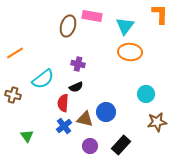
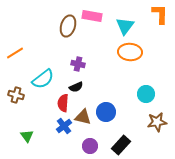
brown cross: moved 3 px right
brown triangle: moved 2 px left, 2 px up
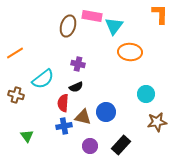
cyan triangle: moved 11 px left
blue cross: rotated 28 degrees clockwise
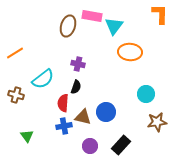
black semicircle: rotated 48 degrees counterclockwise
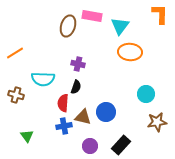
cyan triangle: moved 6 px right
cyan semicircle: rotated 40 degrees clockwise
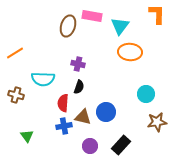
orange L-shape: moved 3 px left
black semicircle: moved 3 px right
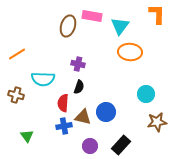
orange line: moved 2 px right, 1 px down
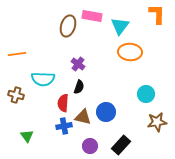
orange line: rotated 24 degrees clockwise
purple cross: rotated 24 degrees clockwise
